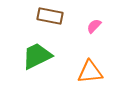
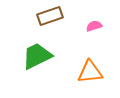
brown rectangle: rotated 30 degrees counterclockwise
pink semicircle: rotated 28 degrees clockwise
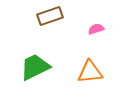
pink semicircle: moved 2 px right, 3 px down
green trapezoid: moved 2 px left, 11 px down
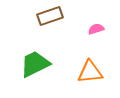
green trapezoid: moved 3 px up
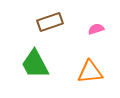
brown rectangle: moved 6 px down
green trapezoid: rotated 92 degrees counterclockwise
